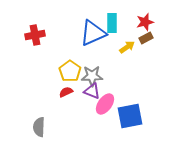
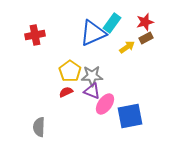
cyan rectangle: rotated 36 degrees clockwise
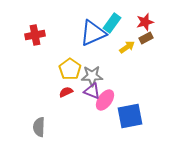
yellow pentagon: moved 2 px up
pink ellipse: moved 4 px up
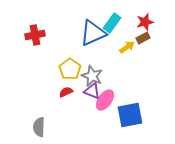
brown rectangle: moved 3 px left
gray star: rotated 25 degrees clockwise
blue square: moved 1 px up
